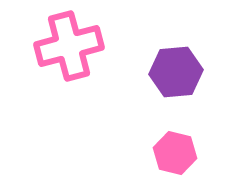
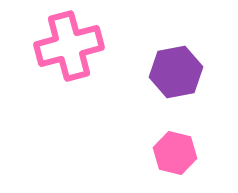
purple hexagon: rotated 6 degrees counterclockwise
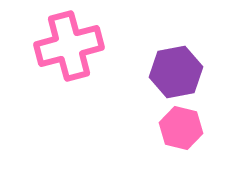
pink hexagon: moved 6 px right, 25 px up
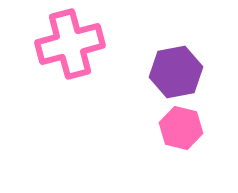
pink cross: moved 1 px right, 2 px up
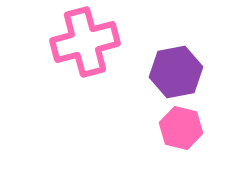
pink cross: moved 15 px right, 2 px up
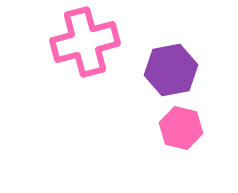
purple hexagon: moved 5 px left, 2 px up
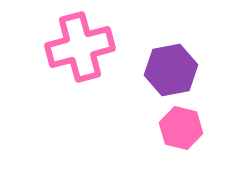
pink cross: moved 5 px left, 5 px down
